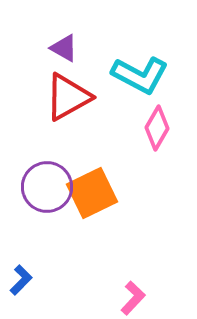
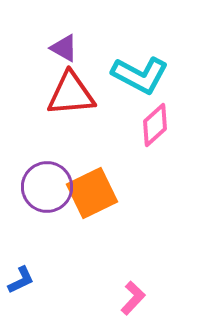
red triangle: moved 3 px right, 3 px up; rotated 24 degrees clockwise
pink diamond: moved 2 px left, 3 px up; rotated 18 degrees clockwise
blue L-shape: rotated 20 degrees clockwise
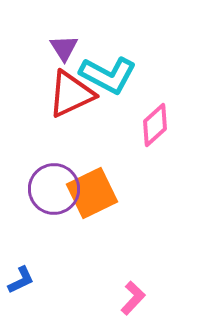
purple triangle: rotated 28 degrees clockwise
cyan L-shape: moved 32 px left
red triangle: rotated 20 degrees counterclockwise
purple circle: moved 7 px right, 2 px down
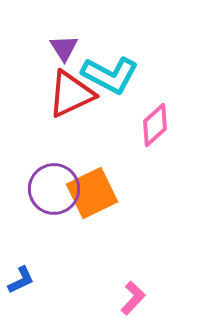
cyan L-shape: moved 2 px right
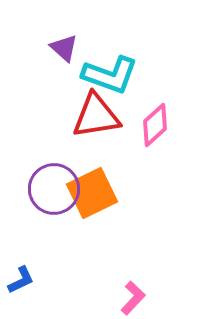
purple triangle: rotated 16 degrees counterclockwise
cyan L-shape: rotated 8 degrees counterclockwise
red triangle: moved 25 px right, 22 px down; rotated 16 degrees clockwise
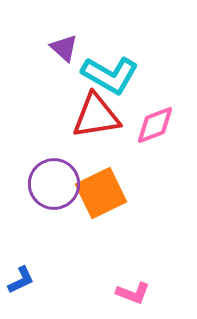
cyan L-shape: rotated 10 degrees clockwise
pink diamond: rotated 21 degrees clockwise
purple circle: moved 5 px up
orange square: moved 9 px right
pink L-shape: moved 5 px up; rotated 68 degrees clockwise
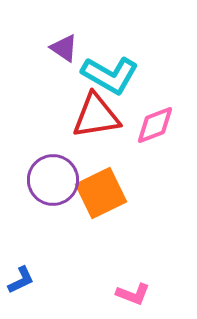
purple triangle: rotated 8 degrees counterclockwise
purple circle: moved 1 px left, 4 px up
pink L-shape: moved 1 px down
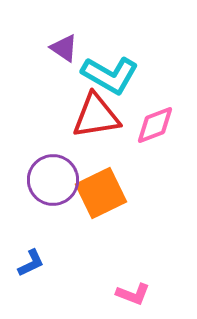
blue L-shape: moved 10 px right, 17 px up
